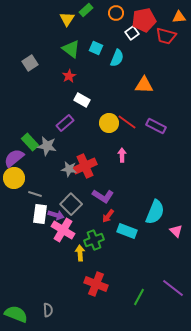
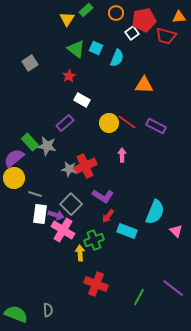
green triangle at (71, 49): moved 5 px right
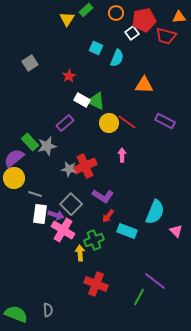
green triangle at (76, 49): moved 20 px right, 52 px down; rotated 12 degrees counterclockwise
purple rectangle at (156, 126): moved 9 px right, 5 px up
gray star at (47, 146): rotated 24 degrees counterclockwise
purple line at (173, 288): moved 18 px left, 7 px up
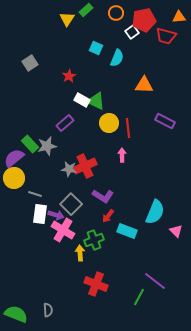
white square at (132, 33): moved 1 px up
red line at (127, 122): moved 1 px right, 6 px down; rotated 48 degrees clockwise
green rectangle at (30, 142): moved 2 px down
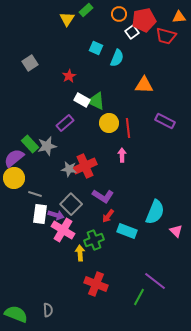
orange circle at (116, 13): moved 3 px right, 1 px down
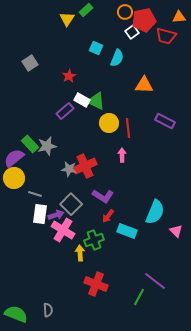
orange circle at (119, 14): moved 6 px right, 2 px up
purple rectangle at (65, 123): moved 12 px up
purple arrow at (56, 215): rotated 35 degrees counterclockwise
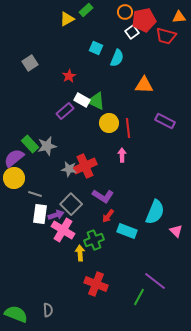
yellow triangle at (67, 19): rotated 28 degrees clockwise
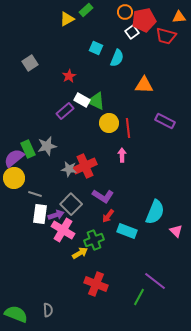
green rectangle at (30, 144): moved 2 px left, 5 px down; rotated 18 degrees clockwise
yellow arrow at (80, 253): rotated 63 degrees clockwise
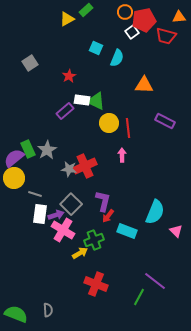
white rectangle at (82, 100): rotated 21 degrees counterclockwise
gray star at (47, 146): moved 4 px down; rotated 18 degrees counterclockwise
purple L-shape at (103, 196): moved 5 px down; rotated 110 degrees counterclockwise
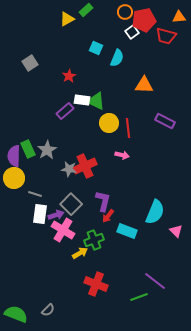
pink arrow at (122, 155): rotated 104 degrees clockwise
purple semicircle at (14, 158): moved 2 px up; rotated 50 degrees counterclockwise
green line at (139, 297): rotated 42 degrees clockwise
gray semicircle at (48, 310): rotated 48 degrees clockwise
